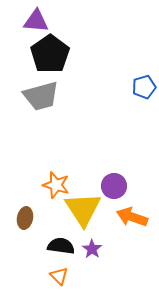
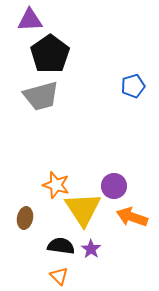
purple triangle: moved 6 px left, 1 px up; rotated 8 degrees counterclockwise
blue pentagon: moved 11 px left, 1 px up
purple star: moved 1 px left
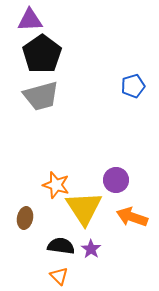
black pentagon: moved 8 px left
purple circle: moved 2 px right, 6 px up
yellow triangle: moved 1 px right, 1 px up
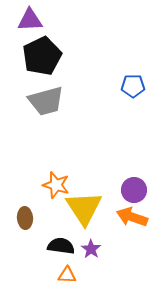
black pentagon: moved 2 px down; rotated 9 degrees clockwise
blue pentagon: rotated 15 degrees clockwise
gray trapezoid: moved 5 px right, 5 px down
purple circle: moved 18 px right, 10 px down
brown ellipse: rotated 15 degrees counterclockwise
orange triangle: moved 8 px right, 1 px up; rotated 42 degrees counterclockwise
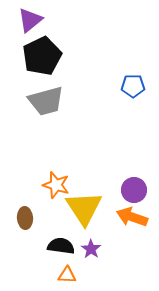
purple triangle: rotated 36 degrees counterclockwise
